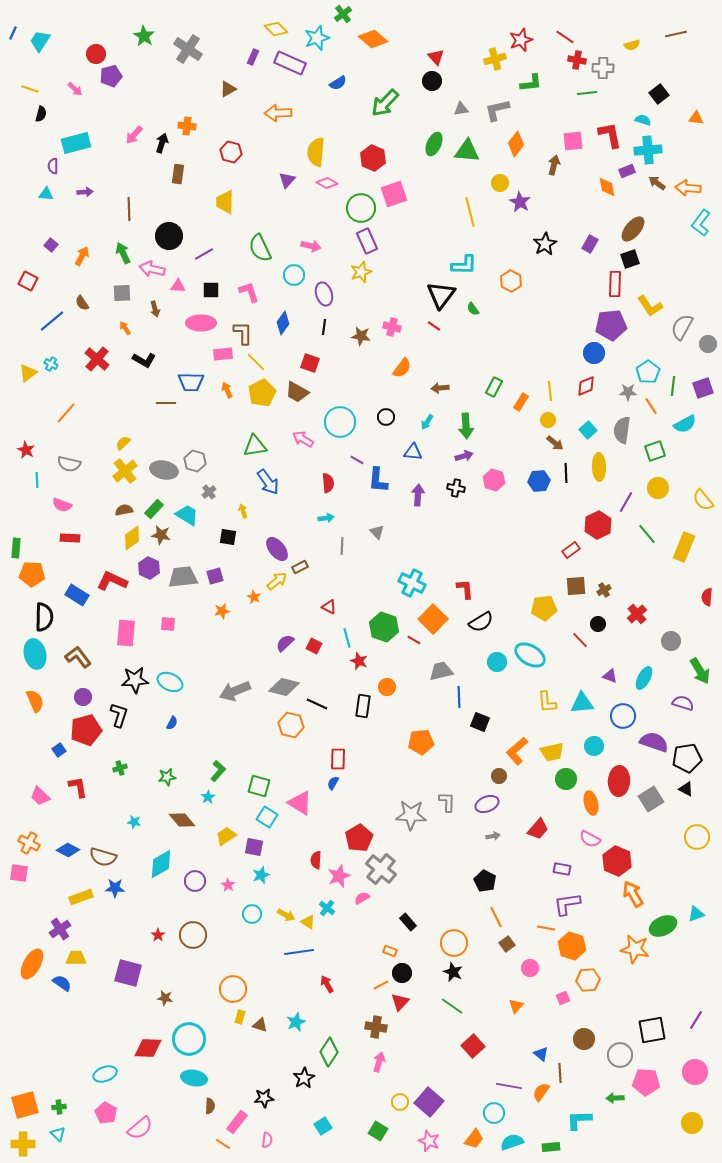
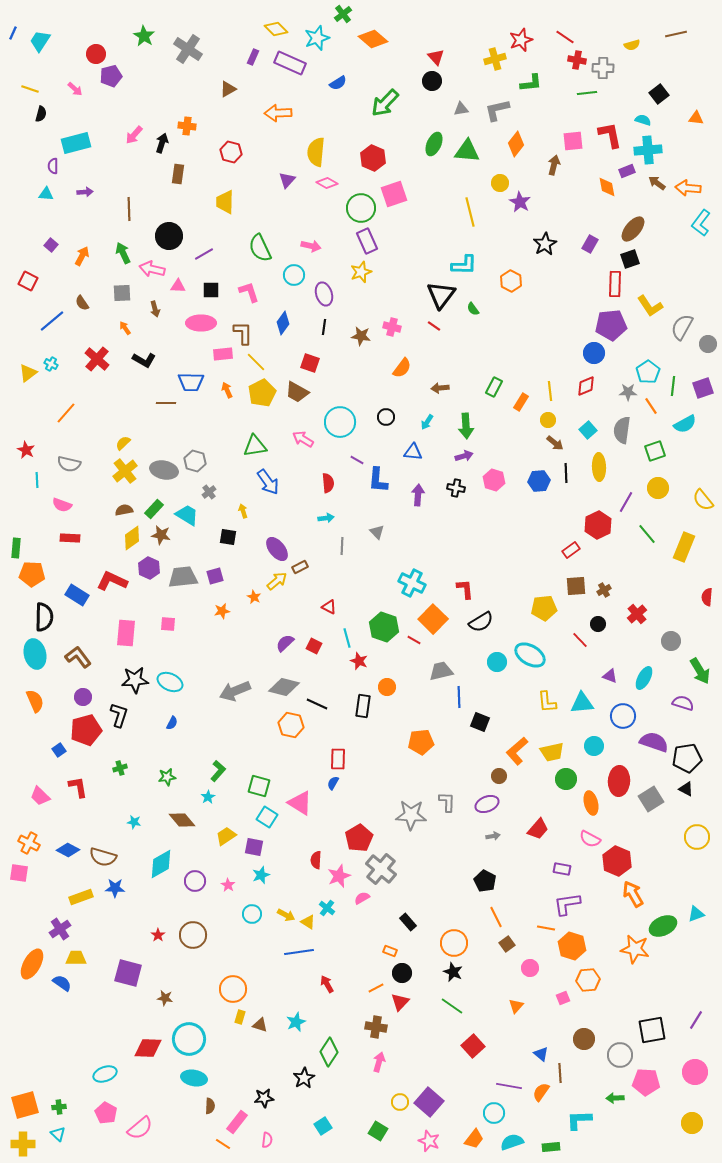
orange line at (381, 985): moved 5 px left, 3 px down
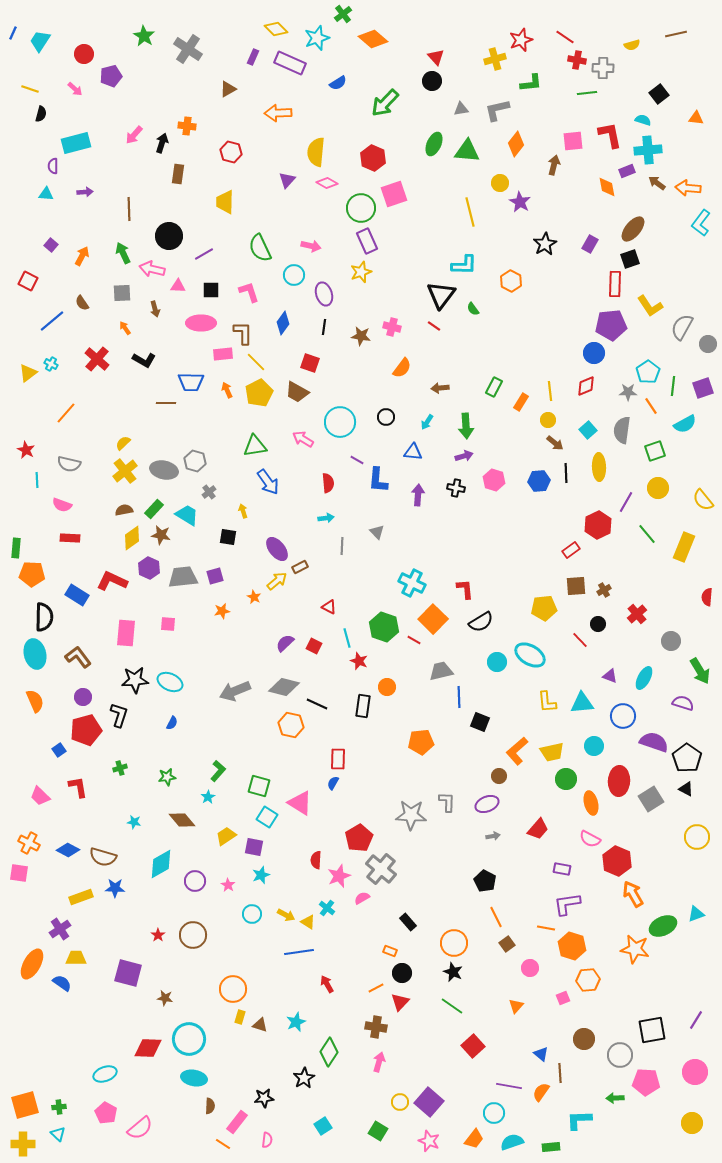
red circle at (96, 54): moved 12 px left
yellow pentagon at (262, 393): moved 3 px left
black pentagon at (687, 758): rotated 28 degrees counterclockwise
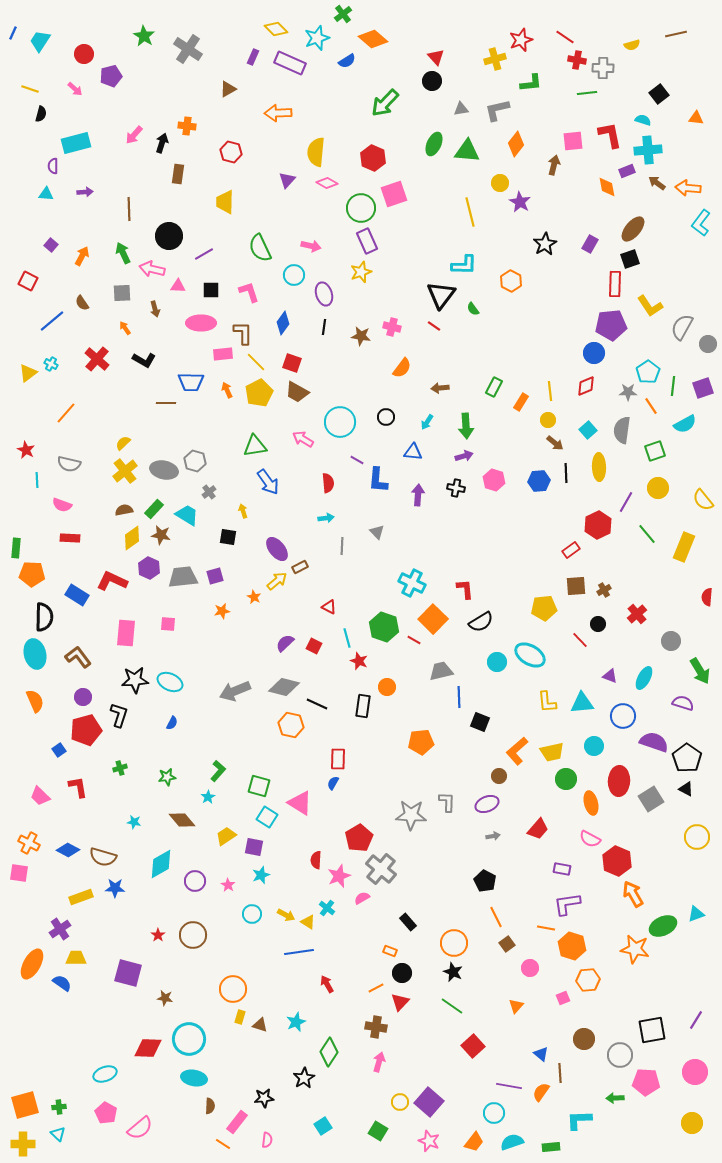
blue semicircle at (338, 83): moved 9 px right, 22 px up
red square at (310, 363): moved 18 px left
orange trapezoid at (474, 1139): moved 3 px down
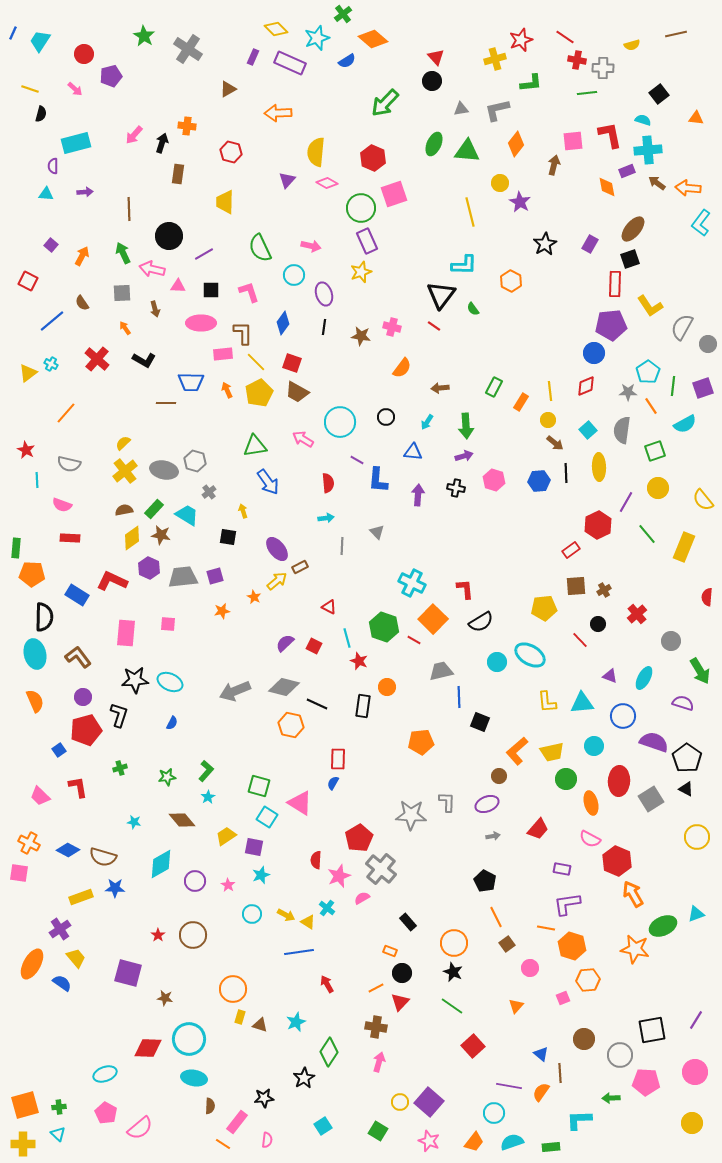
green L-shape at (218, 771): moved 12 px left
yellow trapezoid at (76, 958): rotated 50 degrees clockwise
green arrow at (615, 1098): moved 4 px left
